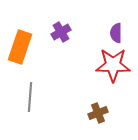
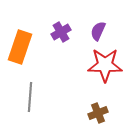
purple semicircle: moved 18 px left, 2 px up; rotated 24 degrees clockwise
red star: moved 8 px left
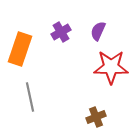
orange rectangle: moved 2 px down
red star: moved 6 px right, 2 px down
gray line: rotated 16 degrees counterclockwise
brown cross: moved 2 px left, 4 px down
